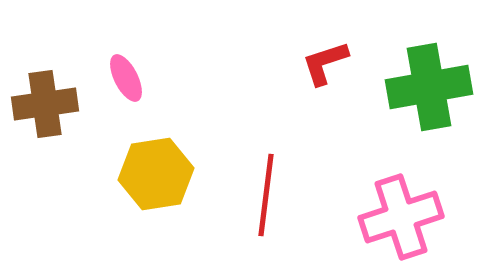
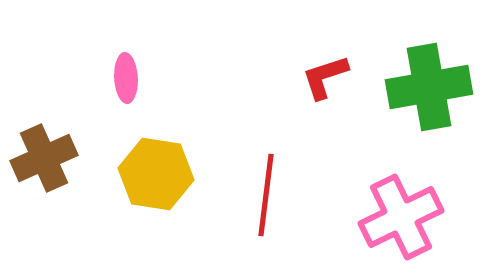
red L-shape: moved 14 px down
pink ellipse: rotated 24 degrees clockwise
brown cross: moved 1 px left, 54 px down; rotated 16 degrees counterclockwise
yellow hexagon: rotated 18 degrees clockwise
pink cross: rotated 8 degrees counterclockwise
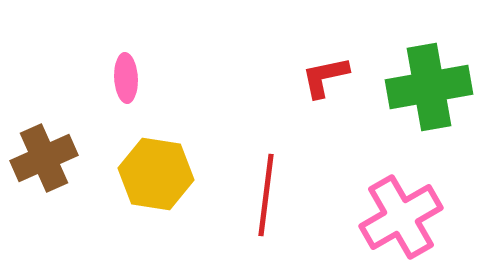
red L-shape: rotated 6 degrees clockwise
pink cross: rotated 4 degrees counterclockwise
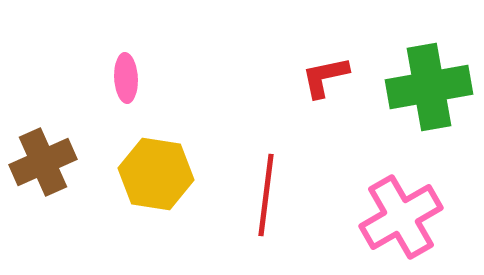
brown cross: moved 1 px left, 4 px down
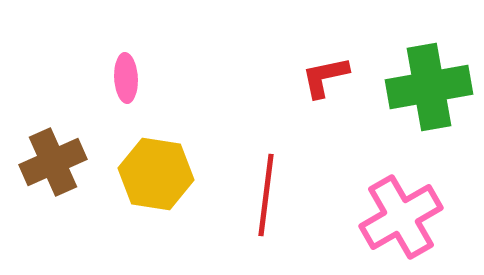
brown cross: moved 10 px right
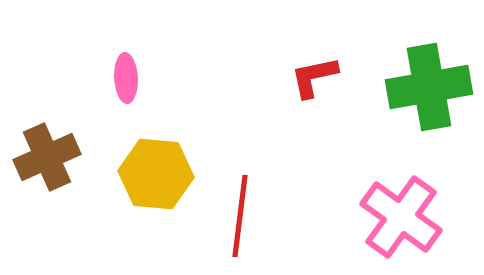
red L-shape: moved 11 px left
brown cross: moved 6 px left, 5 px up
yellow hexagon: rotated 4 degrees counterclockwise
red line: moved 26 px left, 21 px down
pink cross: rotated 24 degrees counterclockwise
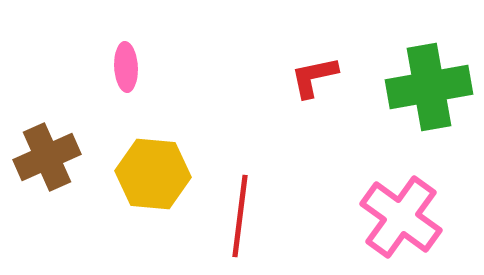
pink ellipse: moved 11 px up
yellow hexagon: moved 3 px left
